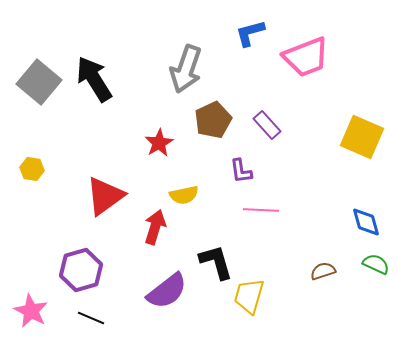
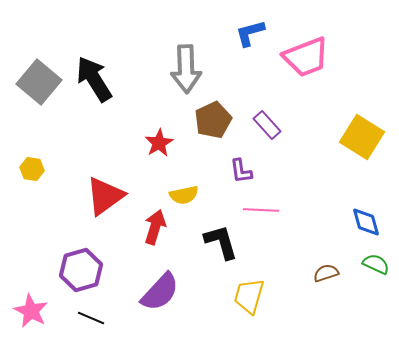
gray arrow: rotated 21 degrees counterclockwise
yellow square: rotated 9 degrees clockwise
black L-shape: moved 5 px right, 20 px up
brown semicircle: moved 3 px right, 2 px down
purple semicircle: moved 7 px left, 1 px down; rotated 9 degrees counterclockwise
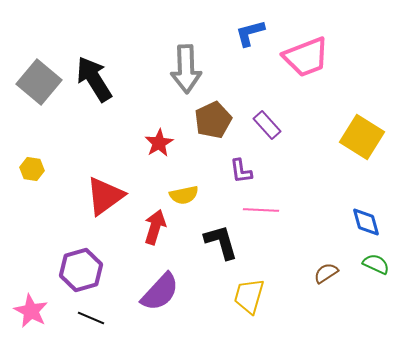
brown semicircle: rotated 15 degrees counterclockwise
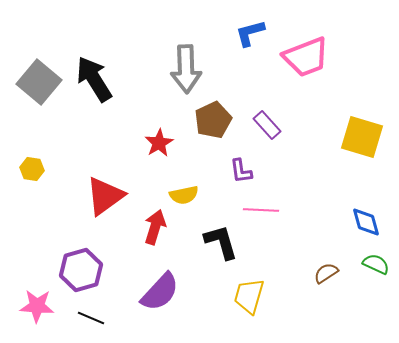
yellow square: rotated 15 degrees counterclockwise
pink star: moved 6 px right, 5 px up; rotated 24 degrees counterclockwise
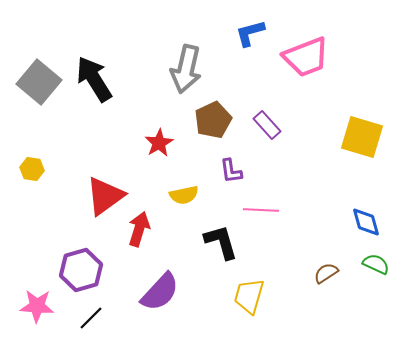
gray arrow: rotated 15 degrees clockwise
purple L-shape: moved 10 px left
red arrow: moved 16 px left, 2 px down
black line: rotated 68 degrees counterclockwise
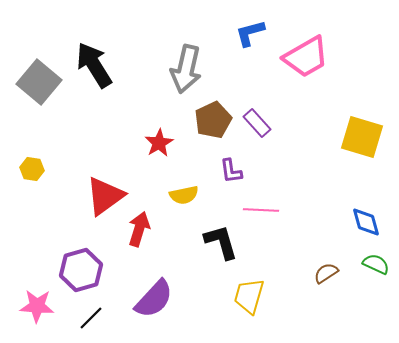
pink trapezoid: rotated 9 degrees counterclockwise
black arrow: moved 14 px up
purple rectangle: moved 10 px left, 2 px up
purple semicircle: moved 6 px left, 7 px down
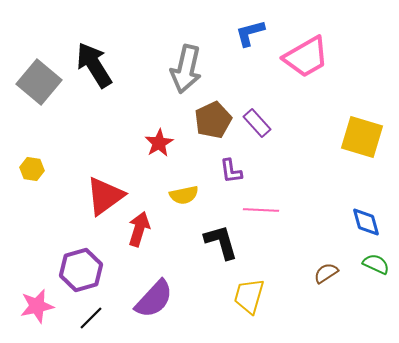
pink star: rotated 16 degrees counterclockwise
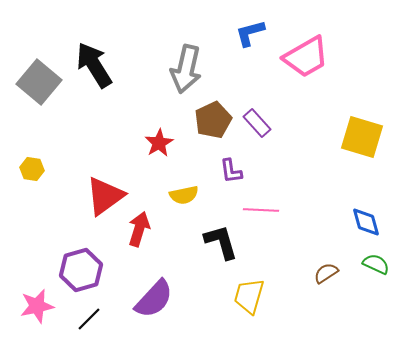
black line: moved 2 px left, 1 px down
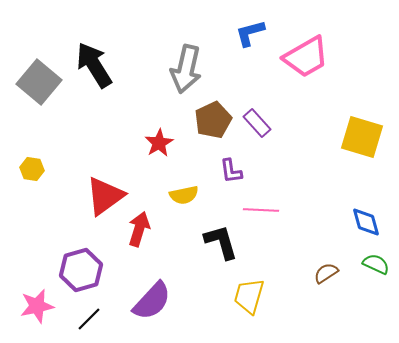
purple semicircle: moved 2 px left, 2 px down
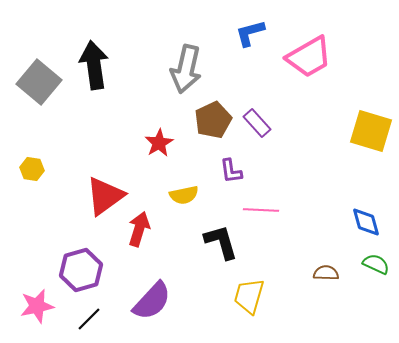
pink trapezoid: moved 3 px right
black arrow: rotated 24 degrees clockwise
yellow square: moved 9 px right, 6 px up
brown semicircle: rotated 35 degrees clockwise
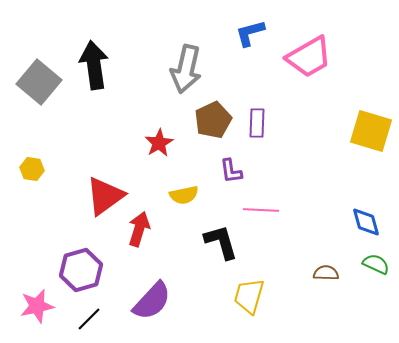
purple rectangle: rotated 44 degrees clockwise
